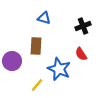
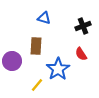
blue star: moved 1 px left; rotated 15 degrees clockwise
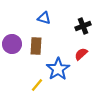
red semicircle: rotated 80 degrees clockwise
purple circle: moved 17 px up
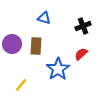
yellow line: moved 16 px left
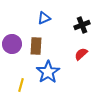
blue triangle: rotated 40 degrees counterclockwise
black cross: moved 1 px left, 1 px up
blue star: moved 10 px left, 3 px down
yellow line: rotated 24 degrees counterclockwise
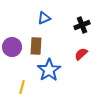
purple circle: moved 3 px down
blue star: moved 1 px right, 2 px up
yellow line: moved 1 px right, 2 px down
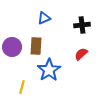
black cross: rotated 14 degrees clockwise
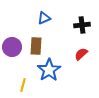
yellow line: moved 1 px right, 2 px up
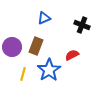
black cross: rotated 28 degrees clockwise
brown rectangle: rotated 18 degrees clockwise
red semicircle: moved 9 px left, 1 px down; rotated 16 degrees clockwise
yellow line: moved 11 px up
